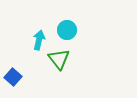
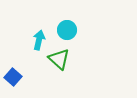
green triangle: rotated 10 degrees counterclockwise
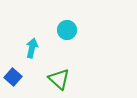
cyan arrow: moved 7 px left, 8 px down
green triangle: moved 20 px down
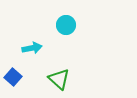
cyan circle: moved 1 px left, 5 px up
cyan arrow: rotated 66 degrees clockwise
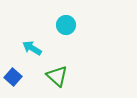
cyan arrow: rotated 138 degrees counterclockwise
green triangle: moved 2 px left, 3 px up
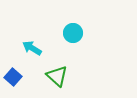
cyan circle: moved 7 px right, 8 px down
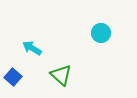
cyan circle: moved 28 px right
green triangle: moved 4 px right, 1 px up
